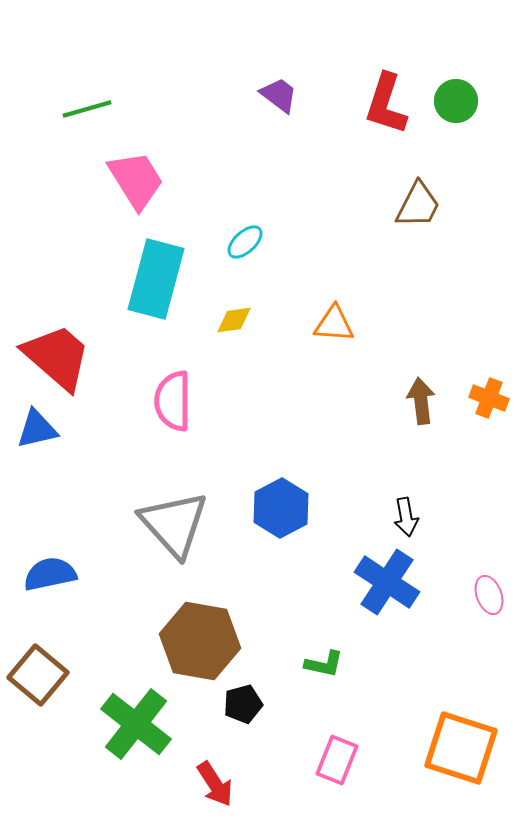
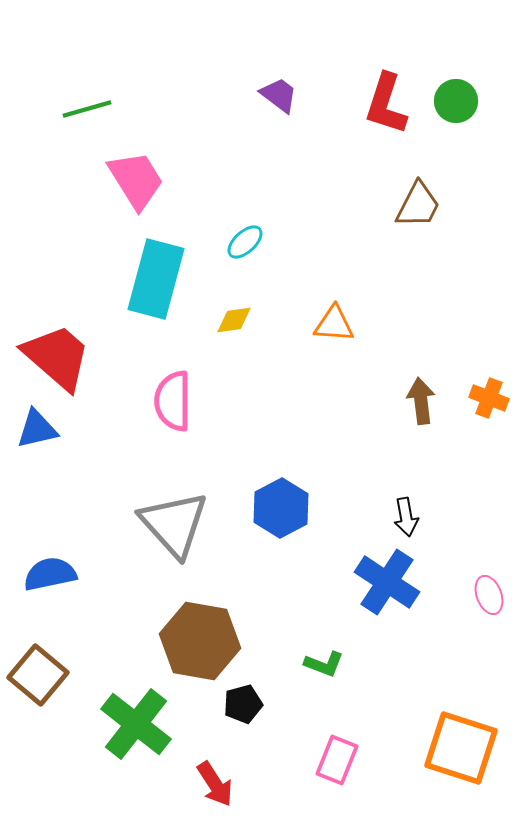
green L-shape: rotated 9 degrees clockwise
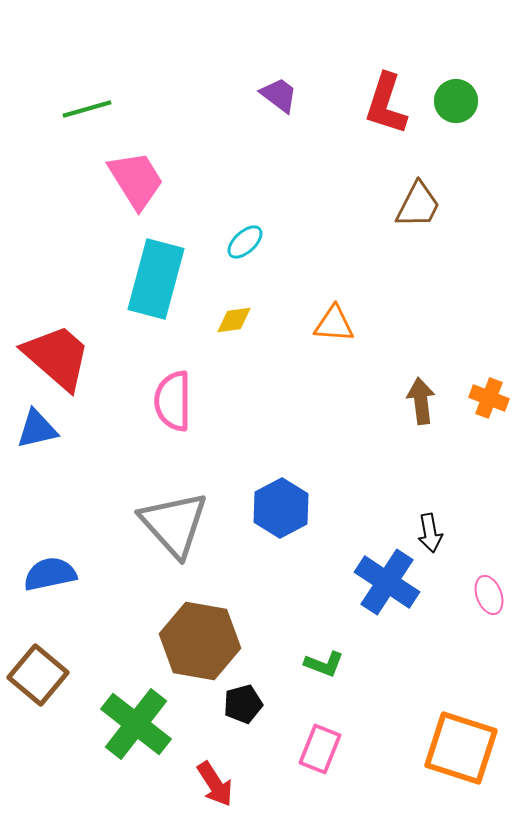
black arrow: moved 24 px right, 16 px down
pink rectangle: moved 17 px left, 11 px up
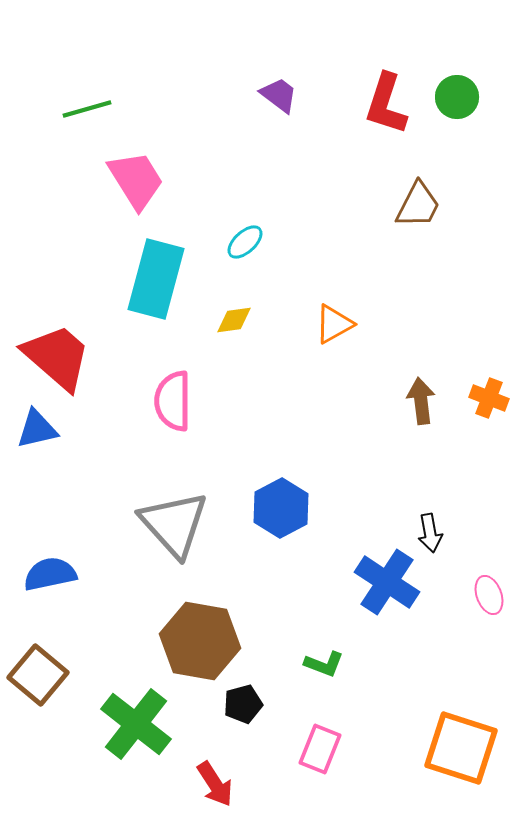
green circle: moved 1 px right, 4 px up
orange triangle: rotated 33 degrees counterclockwise
